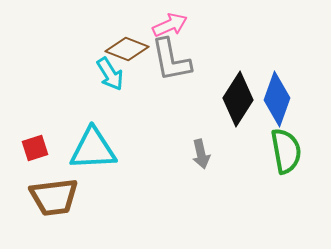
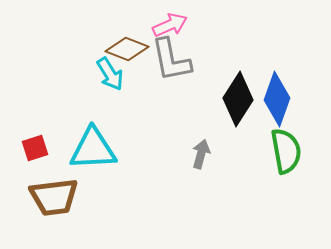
gray arrow: rotated 152 degrees counterclockwise
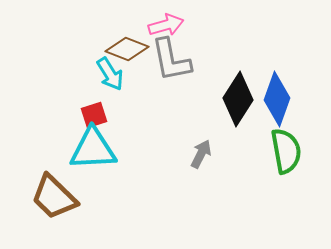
pink arrow: moved 4 px left; rotated 8 degrees clockwise
red square: moved 59 px right, 33 px up
gray arrow: rotated 12 degrees clockwise
brown trapezoid: rotated 51 degrees clockwise
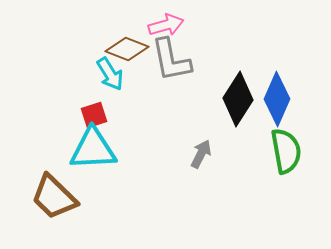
blue diamond: rotated 4 degrees clockwise
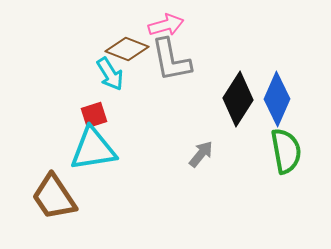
cyan triangle: rotated 6 degrees counterclockwise
gray arrow: rotated 12 degrees clockwise
brown trapezoid: rotated 12 degrees clockwise
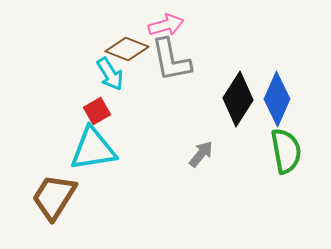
red square: moved 3 px right, 4 px up; rotated 12 degrees counterclockwise
brown trapezoid: rotated 66 degrees clockwise
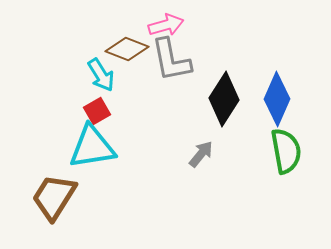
cyan arrow: moved 9 px left, 1 px down
black diamond: moved 14 px left
cyan triangle: moved 1 px left, 2 px up
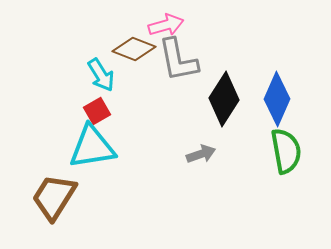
brown diamond: moved 7 px right
gray L-shape: moved 7 px right
gray arrow: rotated 32 degrees clockwise
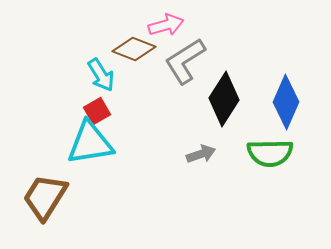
gray L-shape: moved 7 px right, 1 px down; rotated 69 degrees clockwise
blue diamond: moved 9 px right, 3 px down
cyan triangle: moved 2 px left, 4 px up
green semicircle: moved 16 px left, 2 px down; rotated 99 degrees clockwise
brown trapezoid: moved 9 px left
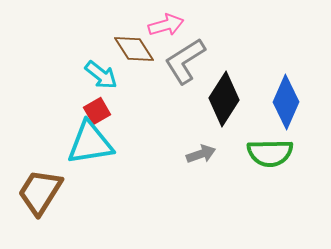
brown diamond: rotated 36 degrees clockwise
cyan arrow: rotated 20 degrees counterclockwise
brown trapezoid: moved 5 px left, 5 px up
